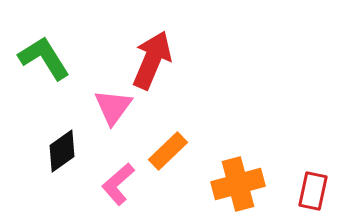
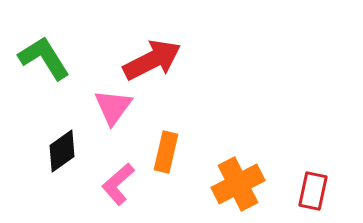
red arrow: rotated 40 degrees clockwise
orange rectangle: moved 2 px left, 1 px down; rotated 33 degrees counterclockwise
orange cross: rotated 12 degrees counterclockwise
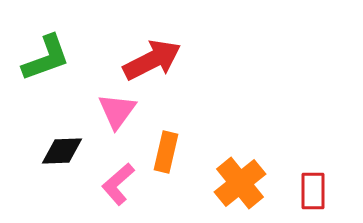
green L-shape: moved 2 px right; rotated 102 degrees clockwise
pink triangle: moved 4 px right, 4 px down
black diamond: rotated 33 degrees clockwise
orange cross: moved 2 px right, 1 px up; rotated 12 degrees counterclockwise
red rectangle: rotated 12 degrees counterclockwise
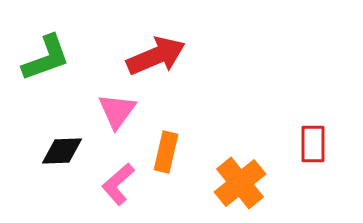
red arrow: moved 4 px right, 4 px up; rotated 4 degrees clockwise
red rectangle: moved 47 px up
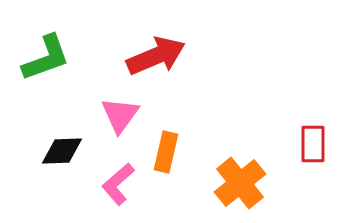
pink triangle: moved 3 px right, 4 px down
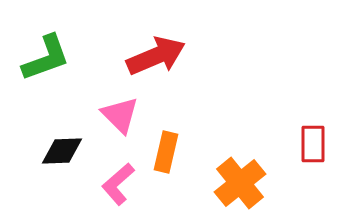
pink triangle: rotated 21 degrees counterclockwise
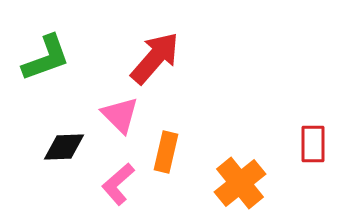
red arrow: moved 1 px left, 2 px down; rotated 26 degrees counterclockwise
black diamond: moved 2 px right, 4 px up
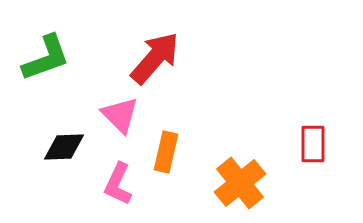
pink L-shape: rotated 24 degrees counterclockwise
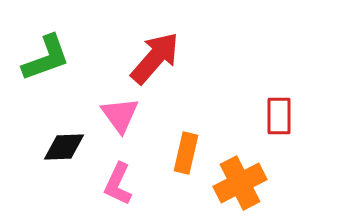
pink triangle: rotated 9 degrees clockwise
red rectangle: moved 34 px left, 28 px up
orange rectangle: moved 20 px right, 1 px down
orange cross: rotated 12 degrees clockwise
